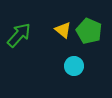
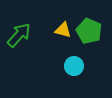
yellow triangle: rotated 24 degrees counterclockwise
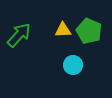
yellow triangle: rotated 18 degrees counterclockwise
cyan circle: moved 1 px left, 1 px up
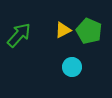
yellow triangle: rotated 24 degrees counterclockwise
cyan circle: moved 1 px left, 2 px down
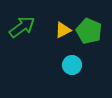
green arrow: moved 3 px right, 8 px up; rotated 12 degrees clockwise
cyan circle: moved 2 px up
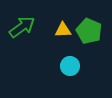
yellow triangle: rotated 24 degrees clockwise
cyan circle: moved 2 px left, 1 px down
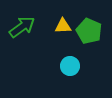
yellow triangle: moved 4 px up
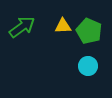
cyan circle: moved 18 px right
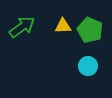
green pentagon: moved 1 px right, 1 px up
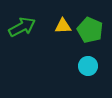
green arrow: rotated 8 degrees clockwise
